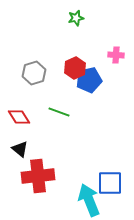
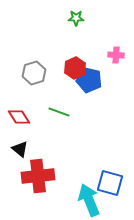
green star: rotated 14 degrees clockwise
blue pentagon: rotated 25 degrees clockwise
blue square: rotated 16 degrees clockwise
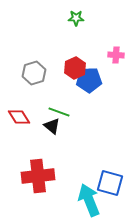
blue pentagon: rotated 15 degrees counterclockwise
black triangle: moved 32 px right, 23 px up
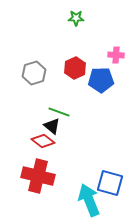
blue pentagon: moved 12 px right
red diamond: moved 24 px right, 24 px down; rotated 20 degrees counterclockwise
red cross: rotated 20 degrees clockwise
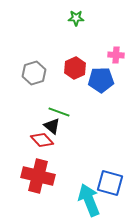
red diamond: moved 1 px left, 1 px up; rotated 10 degrees clockwise
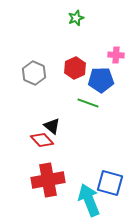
green star: rotated 21 degrees counterclockwise
gray hexagon: rotated 20 degrees counterclockwise
green line: moved 29 px right, 9 px up
red cross: moved 10 px right, 4 px down; rotated 24 degrees counterclockwise
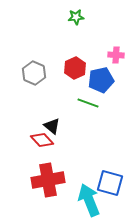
green star: moved 1 px up; rotated 14 degrees clockwise
blue pentagon: rotated 10 degrees counterclockwise
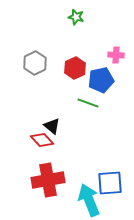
green star: rotated 21 degrees clockwise
gray hexagon: moved 1 px right, 10 px up; rotated 10 degrees clockwise
blue square: rotated 20 degrees counterclockwise
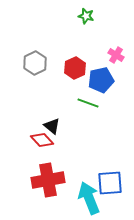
green star: moved 10 px right, 1 px up
pink cross: rotated 28 degrees clockwise
cyan arrow: moved 2 px up
